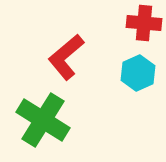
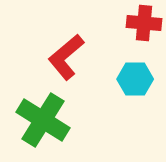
cyan hexagon: moved 3 px left, 6 px down; rotated 24 degrees clockwise
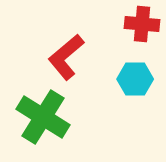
red cross: moved 2 px left, 1 px down
green cross: moved 3 px up
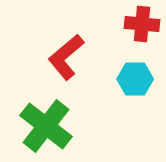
green cross: moved 3 px right, 9 px down; rotated 6 degrees clockwise
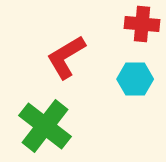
red L-shape: rotated 9 degrees clockwise
green cross: moved 1 px left
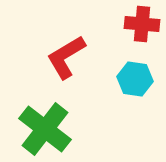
cyan hexagon: rotated 8 degrees clockwise
green cross: moved 3 px down
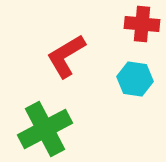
red L-shape: moved 1 px up
green cross: rotated 24 degrees clockwise
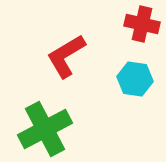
red cross: rotated 8 degrees clockwise
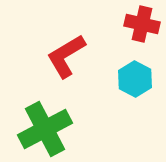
cyan hexagon: rotated 20 degrees clockwise
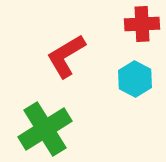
red cross: rotated 16 degrees counterclockwise
green cross: rotated 4 degrees counterclockwise
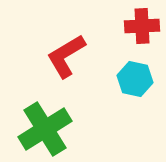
red cross: moved 2 px down
cyan hexagon: rotated 16 degrees counterclockwise
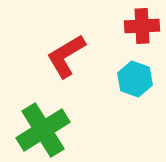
cyan hexagon: rotated 8 degrees clockwise
green cross: moved 2 px left, 1 px down
